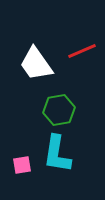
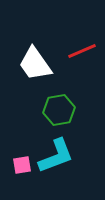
white trapezoid: moved 1 px left
cyan L-shape: moved 1 px left, 2 px down; rotated 120 degrees counterclockwise
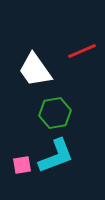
white trapezoid: moved 6 px down
green hexagon: moved 4 px left, 3 px down
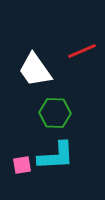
green hexagon: rotated 12 degrees clockwise
cyan L-shape: rotated 18 degrees clockwise
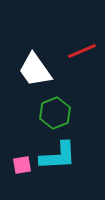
green hexagon: rotated 24 degrees counterclockwise
cyan L-shape: moved 2 px right
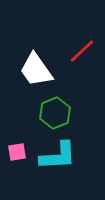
red line: rotated 20 degrees counterclockwise
white trapezoid: moved 1 px right
pink square: moved 5 px left, 13 px up
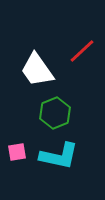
white trapezoid: moved 1 px right
cyan L-shape: moved 1 px right; rotated 15 degrees clockwise
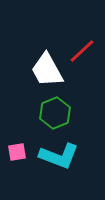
white trapezoid: moved 10 px right; rotated 6 degrees clockwise
cyan L-shape: rotated 9 degrees clockwise
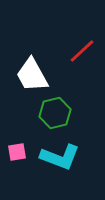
white trapezoid: moved 15 px left, 5 px down
green hexagon: rotated 8 degrees clockwise
cyan L-shape: moved 1 px right, 1 px down
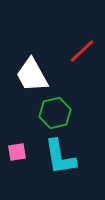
cyan L-shape: rotated 60 degrees clockwise
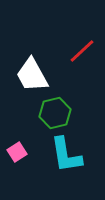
pink square: rotated 24 degrees counterclockwise
cyan L-shape: moved 6 px right, 2 px up
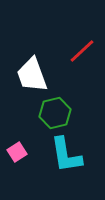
white trapezoid: rotated 9 degrees clockwise
